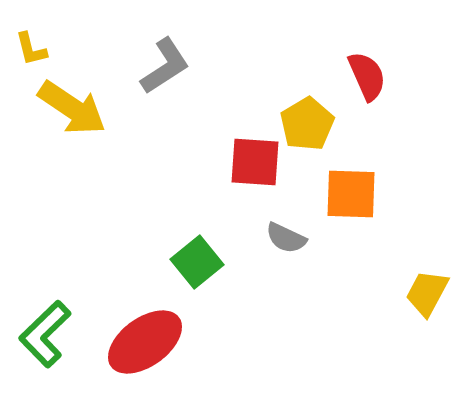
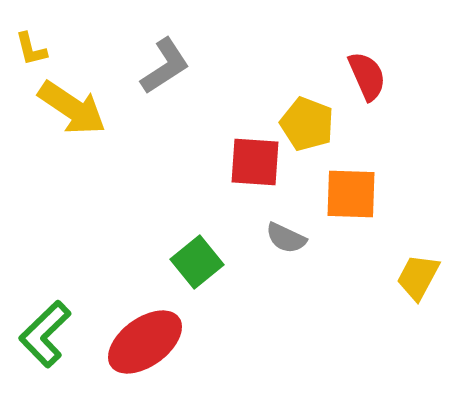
yellow pentagon: rotated 20 degrees counterclockwise
yellow trapezoid: moved 9 px left, 16 px up
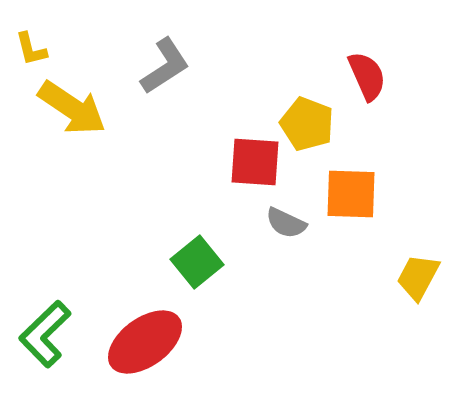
gray semicircle: moved 15 px up
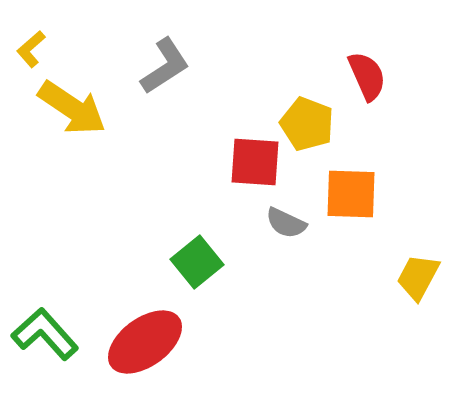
yellow L-shape: rotated 63 degrees clockwise
green L-shape: rotated 92 degrees clockwise
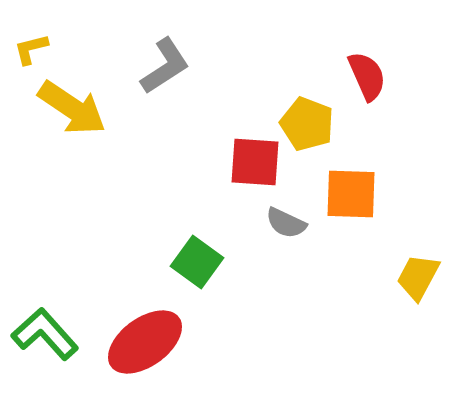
yellow L-shape: rotated 27 degrees clockwise
green square: rotated 15 degrees counterclockwise
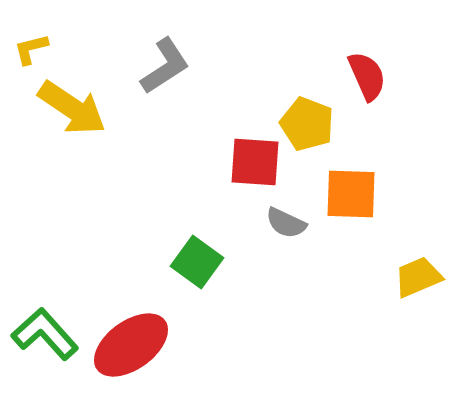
yellow trapezoid: rotated 39 degrees clockwise
red ellipse: moved 14 px left, 3 px down
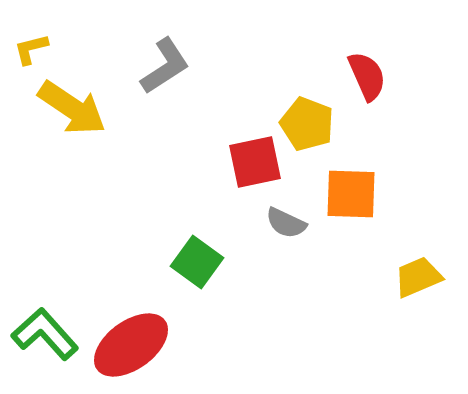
red square: rotated 16 degrees counterclockwise
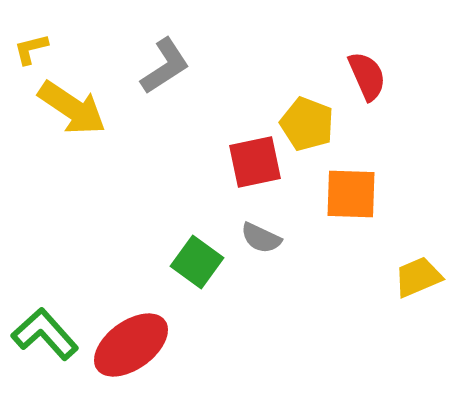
gray semicircle: moved 25 px left, 15 px down
